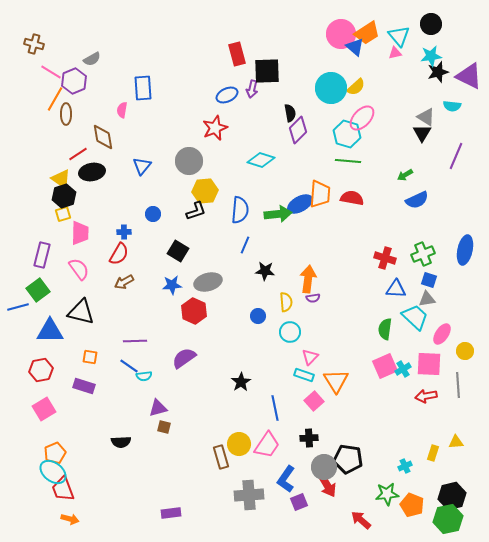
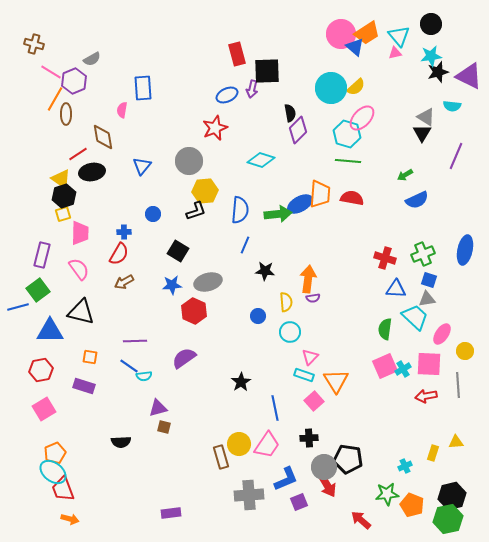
blue L-shape at (286, 479): rotated 148 degrees counterclockwise
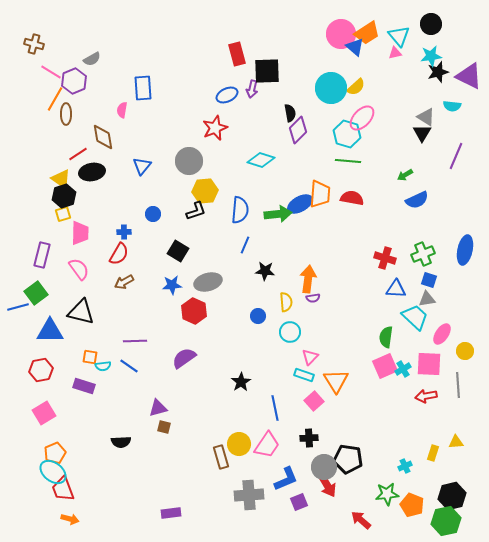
green square at (38, 290): moved 2 px left, 3 px down
green semicircle at (385, 329): moved 1 px right, 8 px down
cyan semicircle at (144, 376): moved 41 px left, 10 px up
pink square at (44, 409): moved 4 px down
green hexagon at (448, 519): moved 2 px left, 2 px down
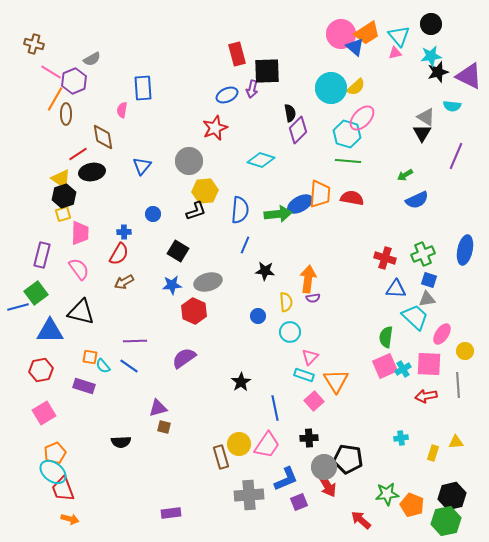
cyan semicircle at (103, 366): rotated 56 degrees clockwise
cyan cross at (405, 466): moved 4 px left, 28 px up; rotated 16 degrees clockwise
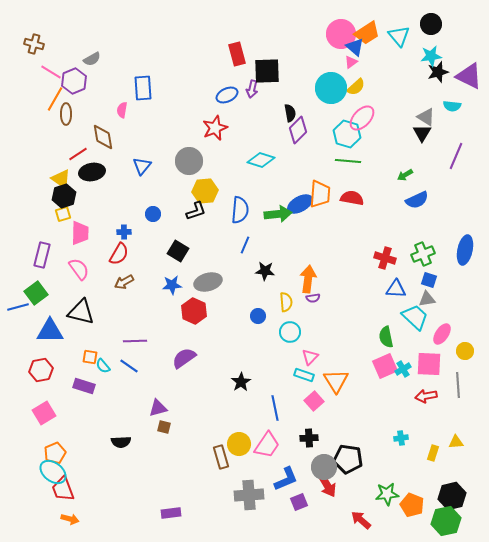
pink triangle at (395, 53): moved 44 px left, 9 px down; rotated 24 degrees counterclockwise
green semicircle at (386, 337): rotated 20 degrees counterclockwise
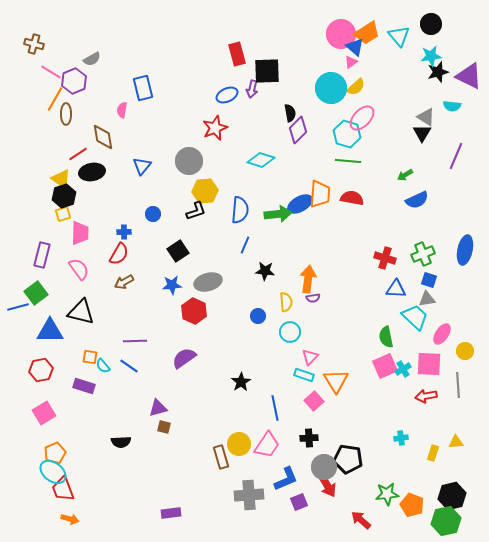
blue rectangle at (143, 88): rotated 10 degrees counterclockwise
black square at (178, 251): rotated 25 degrees clockwise
